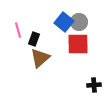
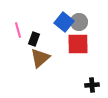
black cross: moved 2 px left
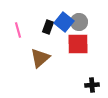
black rectangle: moved 14 px right, 12 px up
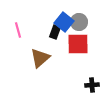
black rectangle: moved 7 px right, 5 px down
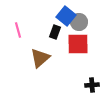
blue square: moved 2 px right, 6 px up
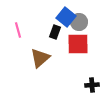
blue square: moved 1 px down
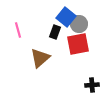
gray circle: moved 2 px down
red square: rotated 10 degrees counterclockwise
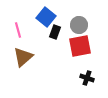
blue square: moved 20 px left
gray circle: moved 1 px down
red square: moved 2 px right, 2 px down
brown triangle: moved 17 px left, 1 px up
black cross: moved 5 px left, 7 px up; rotated 24 degrees clockwise
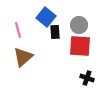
black rectangle: rotated 24 degrees counterclockwise
red square: rotated 15 degrees clockwise
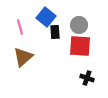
pink line: moved 2 px right, 3 px up
